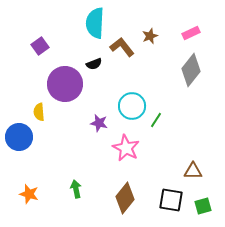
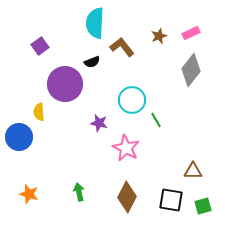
brown star: moved 9 px right
black semicircle: moved 2 px left, 2 px up
cyan circle: moved 6 px up
green line: rotated 63 degrees counterclockwise
green arrow: moved 3 px right, 3 px down
brown diamond: moved 2 px right, 1 px up; rotated 12 degrees counterclockwise
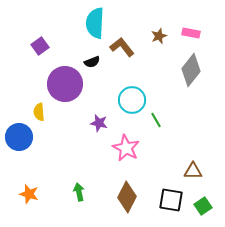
pink rectangle: rotated 36 degrees clockwise
green square: rotated 18 degrees counterclockwise
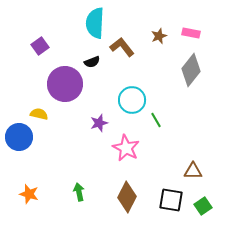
yellow semicircle: moved 2 px down; rotated 108 degrees clockwise
purple star: rotated 30 degrees counterclockwise
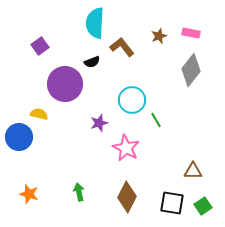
black square: moved 1 px right, 3 px down
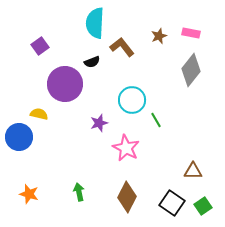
black square: rotated 25 degrees clockwise
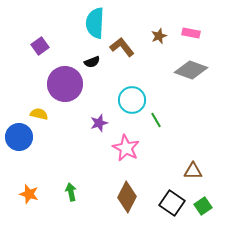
gray diamond: rotated 72 degrees clockwise
green arrow: moved 8 px left
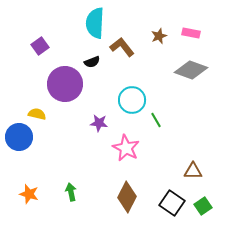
yellow semicircle: moved 2 px left
purple star: rotated 24 degrees clockwise
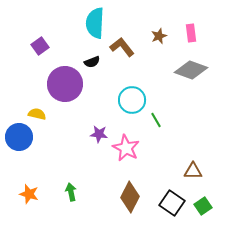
pink rectangle: rotated 72 degrees clockwise
purple star: moved 11 px down
brown diamond: moved 3 px right
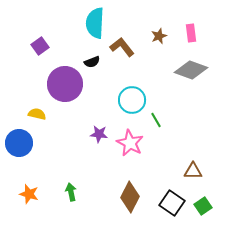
blue circle: moved 6 px down
pink star: moved 4 px right, 5 px up
